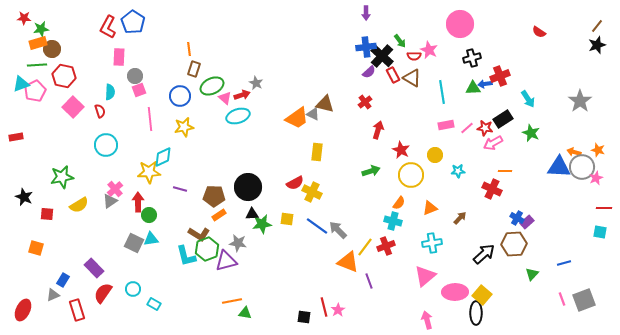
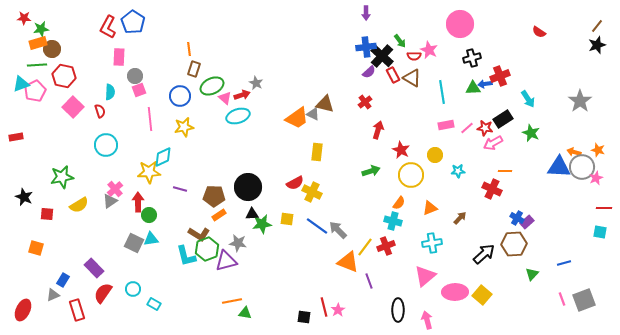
black ellipse at (476, 313): moved 78 px left, 3 px up
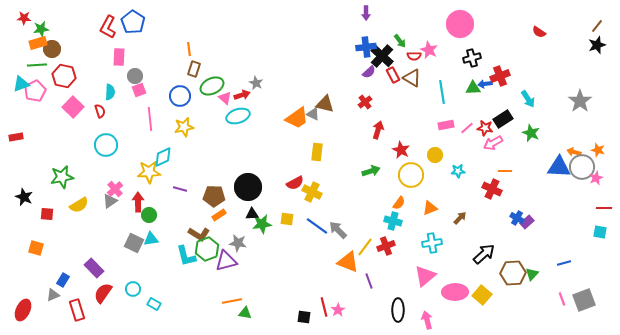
brown hexagon at (514, 244): moved 1 px left, 29 px down
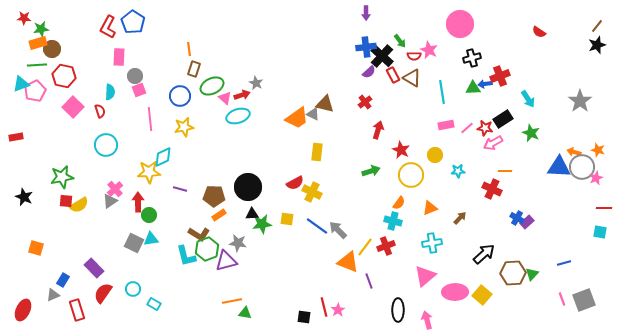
red square at (47, 214): moved 19 px right, 13 px up
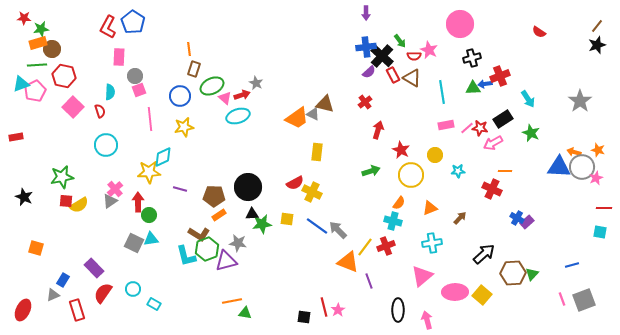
red star at (485, 128): moved 5 px left
blue line at (564, 263): moved 8 px right, 2 px down
pink triangle at (425, 276): moved 3 px left
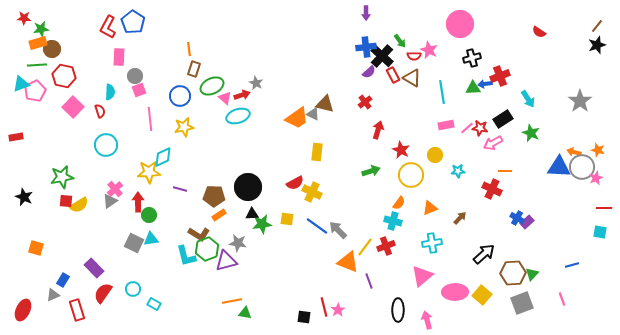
gray square at (584, 300): moved 62 px left, 3 px down
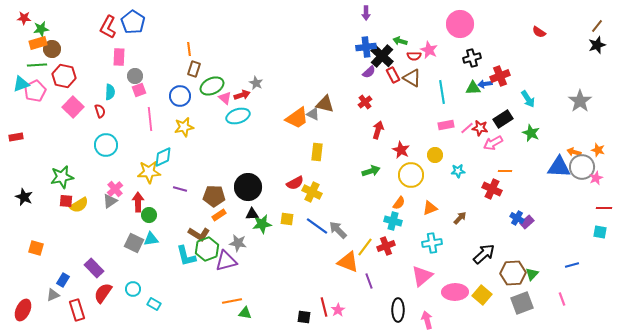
green arrow at (400, 41): rotated 144 degrees clockwise
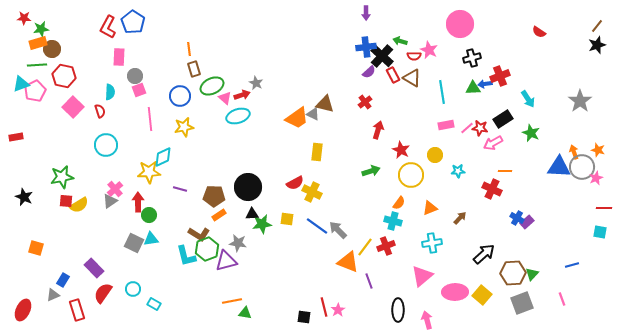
brown rectangle at (194, 69): rotated 35 degrees counterclockwise
orange arrow at (574, 152): rotated 56 degrees clockwise
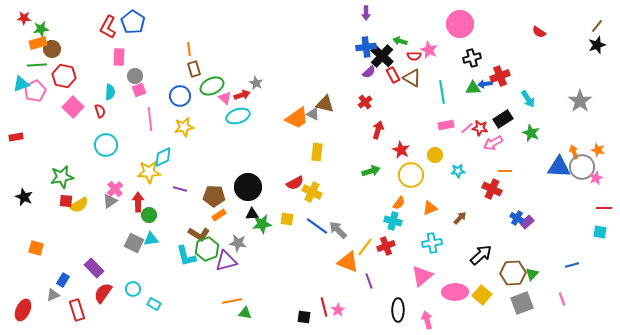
black arrow at (484, 254): moved 3 px left, 1 px down
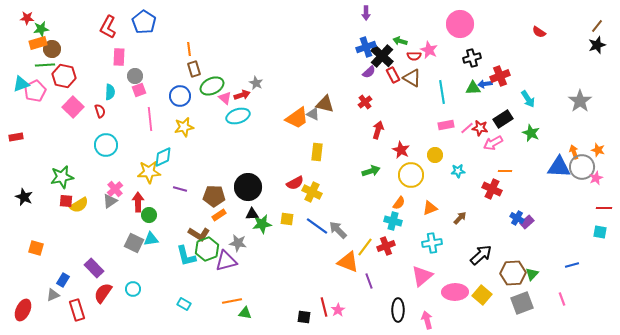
red star at (24, 18): moved 3 px right
blue pentagon at (133, 22): moved 11 px right
blue cross at (366, 47): rotated 12 degrees counterclockwise
green line at (37, 65): moved 8 px right
cyan rectangle at (154, 304): moved 30 px right
